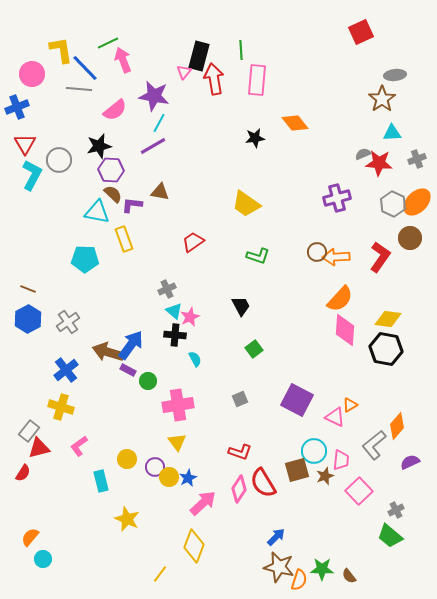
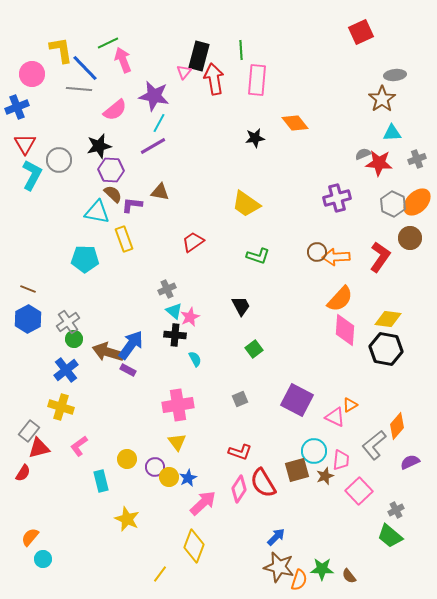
green circle at (148, 381): moved 74 px left, 42 px up
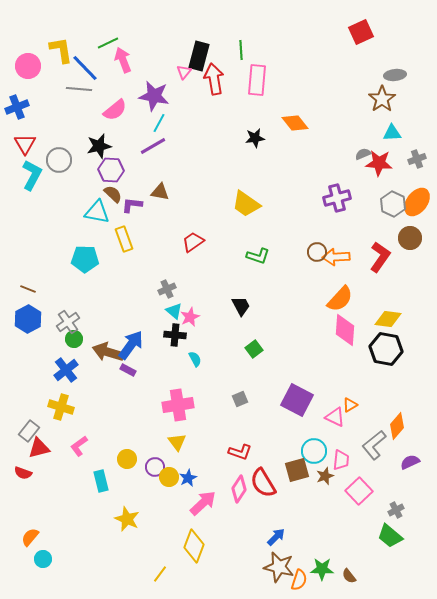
pink circle at (32, 74): moved 4 px left, 8 px up
orange ellipse at (417, 202): rotated 8 degrees counterclockwise
red semicircle at (23, 473): rotated 78 degrees clockwise
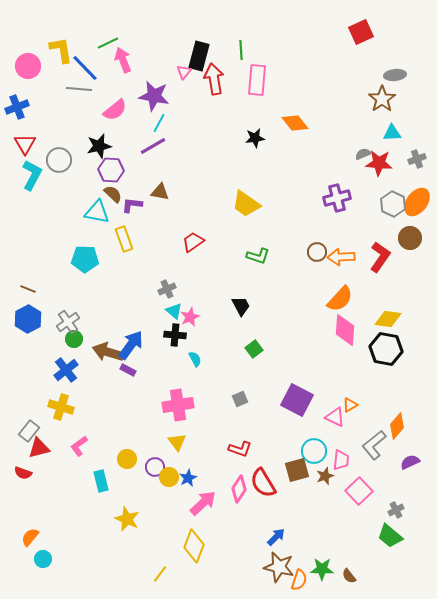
orange arrow at (336, 257): moved 5 px right
red L-shape at (240, 452): moved 3 px up
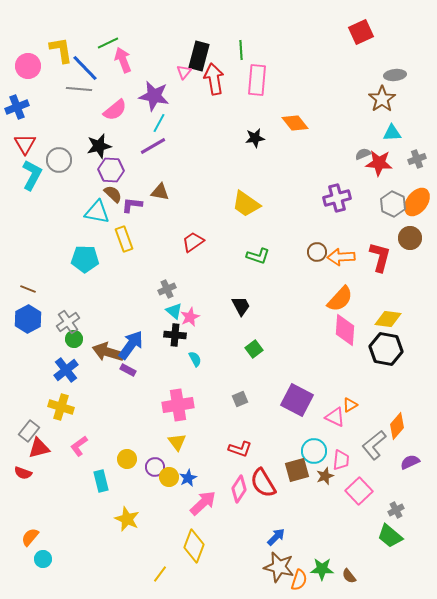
red L-shape at (380, 257): rotated 20 degrees counterclockwise
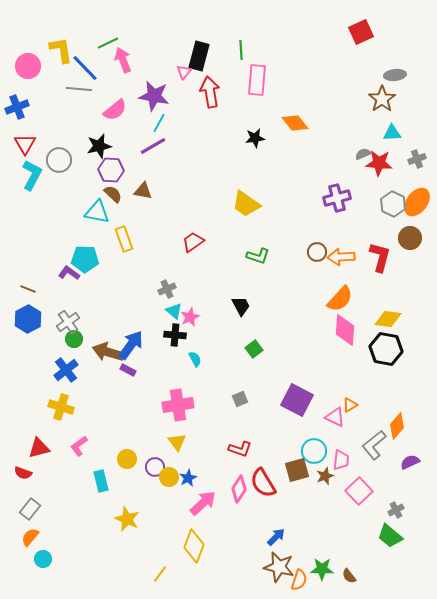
red arrow at (214, 79): moved 4 px left, 13 px down
brown triangle at (160, 192): moved 17 px left, 1 px up
purple L-shape at (132, 205): moved 63 px left, 68 px down; rotated 30 degrees clockwise
gray rectangle at (29, 431): moved 1 px right, 78 px down
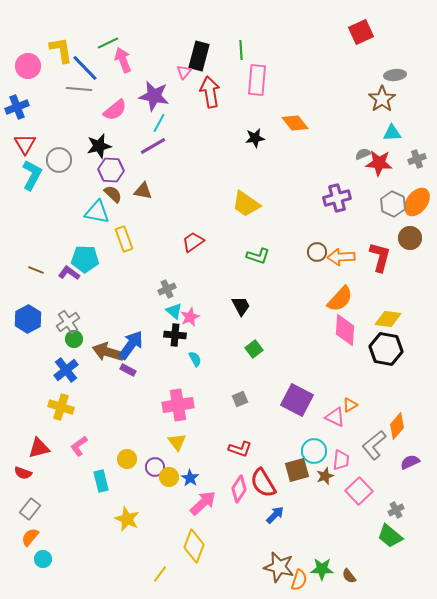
brown line at (28, 289): moved 8 px right, 19 px up
blue star at (188, 478): moved 2 px right; rotated 12 degrees counterclockwise
blue arrow at (276, 537): moved 1 px left, 22 px up
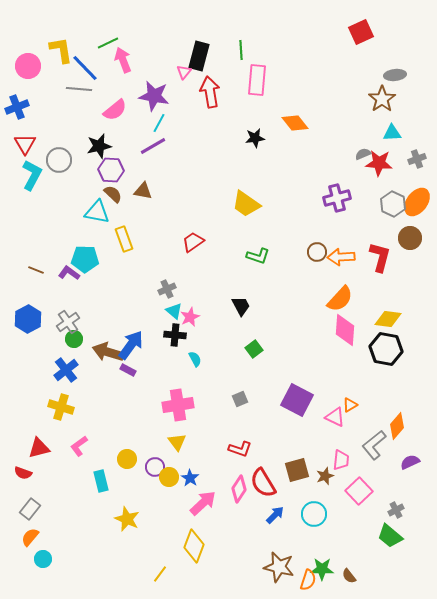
cyan circle at (314, 451): moved 63 px down
orange semicircle at (299, 580): moved 9 px right
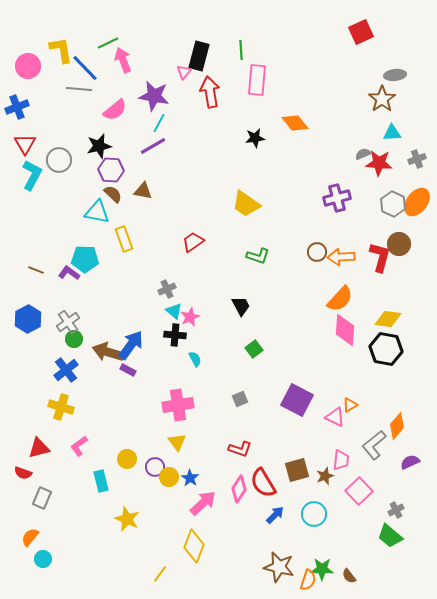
brown circle at (410, 238): moved 11 px left, 6 px down
gray rectangle at (30, 509): moved 12 px right, 11 px up; rotated 15 degrees counterclockwise
